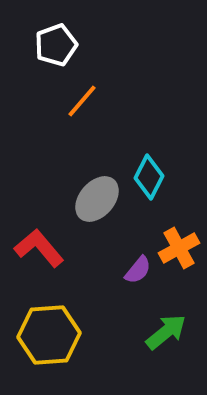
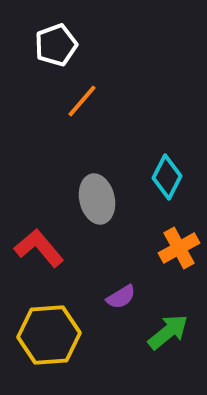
cyan diamond: moved 18 px right
gray ellipse: rotated 54 degrees counterclockwise
purple semicircle: moved 17 px left, 27 px down; rotated 20 degrees clockwise
green arrow: moved 2 px right
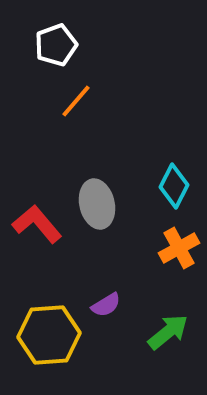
orange line: moved 6 px left
cyan diamond: moved 7 px right, 9 px down
gray ellipse: moved 5 px down
red L-shape: moved 2 px left, 24 px up
purple semicircle: moved 15 px left, 8 px down
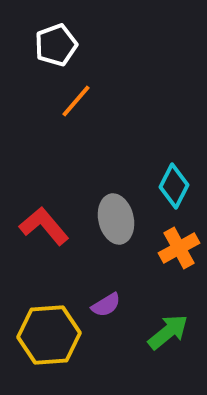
gray ellipse: moved 19 px right, 15 px down
red L-shape: moved 7 px right, 2 px down
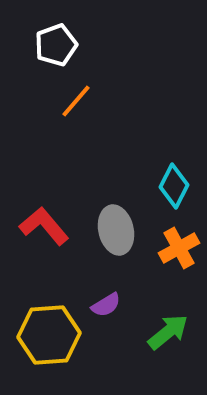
gray ellipse: moved 11 px down
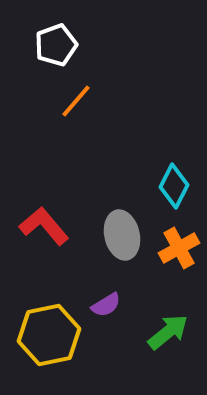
gray ellipse: moved 6 px right, 5 px down
yellow hexagon: rotated 8 degrees counterclockwise
